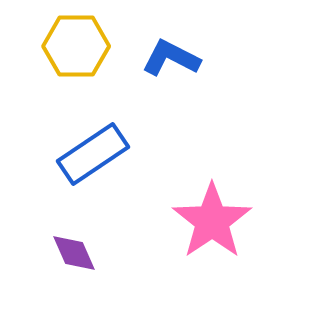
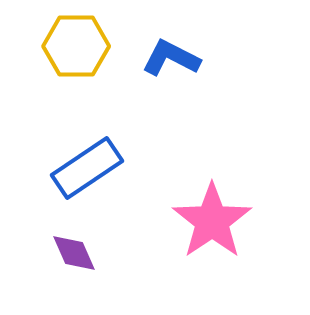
blue rectangle: moved 6 px left, 14 px down
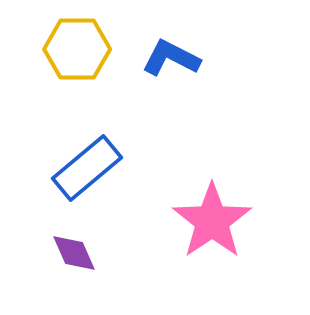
yellow hexagon: moved 1 px right, 3 px down
blue rectangle: rotated 6 degrees counterclockwise
